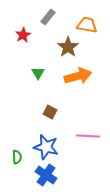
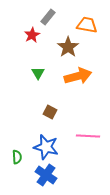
red star: moved 9 px right
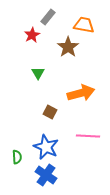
orange trapezoid: moved 3 px left
orange arrow: moved 3 px right, 17 px down
blue star: rotated 10 degrees clockwise
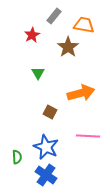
gray rectangle: moved 6 px right, 1 px up
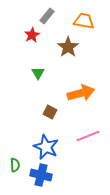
gray rectangle: moved 7 px left
orange trapezoid: moved 4 px up
pink line: rotated 25 degrees counterclockwise
green semicircle: moved 2 px left, 8 px down
blue cross: moved 5 px left; rotated 20 degrees counterclockwise
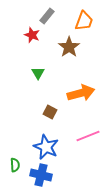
orange trapezoid: rotated 100 degrees clockwise
red star: rotated 21 degrees counterclockwise
brown star: moved 1 px right
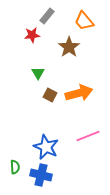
orange trapezoid: rotated 120 degrees clockwise
red star: rotated 28 degrees counterclockwise
orange arrow: moved 2 px left
brown square: moved 17 px up
green semicircle: moved 2 px down
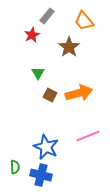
red star: rotated 21 degrees counterclockwise
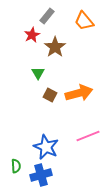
brown star: moved 14 px left
green semicircle: moved 1 px right, 1 px up
blue cross: rotated 30 degrees counterclockwise
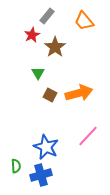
pink line: rotated 25 degrees counterclockwise
